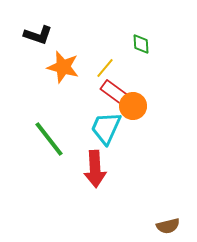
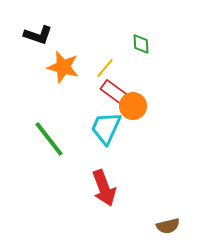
red arrow: moved 9 px right, 19 px down; rotated 18 degrees counterclockwise
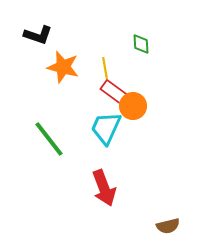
yellow line: rotated 50 degrees counterclockwise
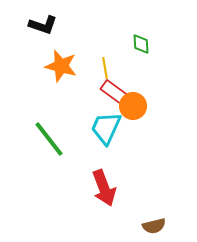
black L-shape: moved 5 px right, 10 px up
orange star: moved 2 px left, 1 px up
brown semicircle: moved 14 px left
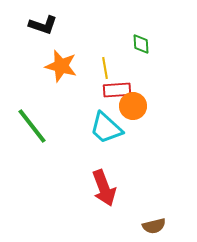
red rectangle: moved 3 px right, 2 px up; rotated 40 degrees counterclockwise
cyan trapezoid: rotated 72 degrees counterclockwise
green line: moved 17 px left, 13 px up
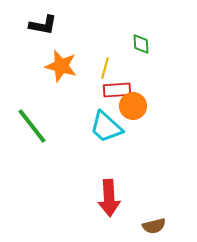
black L-shape: rotated 8 degrees counterclockwise
yellow line: rotated 25 degrees clockwise
cyan trapezoid: moved 1 px up
red arrow: moved 5 px right, 10 px down; rotated 18 degrees clockwise
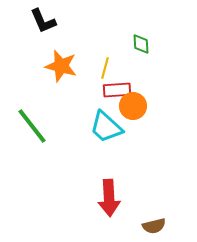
black L-shape: moved 4 px up; rotated 56 degrees clockwise
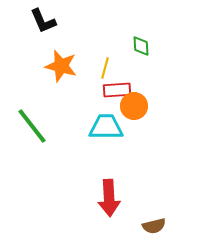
green diamond: moved 2 px down
orange circle: moved 1 px right
cyan trapezoid: rotated 138 degrees clockwise
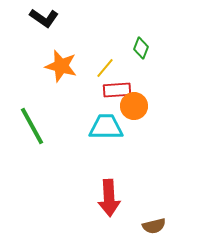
black L-shape: moved 1 px right, 3 px up; rotated 32 degrees counterclockwise
green diamond: moved 2 px down; rotated 25 degrees clockwise
yellow line: rotated 25 degrees clockwise
green line: rotated 9 degrees clockwise
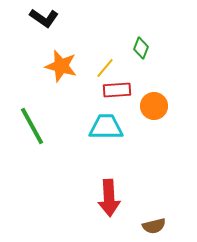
orange circle: moved 20 px right
